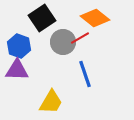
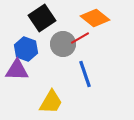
gray circle: moved 2 px down
blue hexagon: moved 7 px right, 3 px down
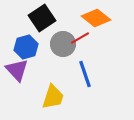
orange diamond: moved 1 px right
blue hexagon: moved 2 px up; rotated 25 degrees clockwise
purple triangle: rotated 45 degrees clockwise
yellow trapezoid: moved 2 px right, 5 px up; rotated 12 degrees counterclockwise
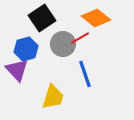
blue hexagon: moved 2 px down
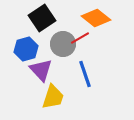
purple triangle: moved 24 px right
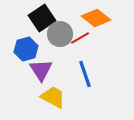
gray circle: moved 3 px left, 10 px up
purple triangle: rotated 10 degrees clockwise
yellow trapezoid: rotated 80 degrees counterclockwise
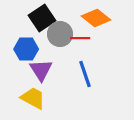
red line: rotated 30 degrees clockwise
blue hexagon: rotated 15 degrees clockwise
yellow trapezoid: moved 20 px left, 1 px down
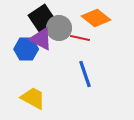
gray circle: moved 1 px left, 6 px up
red line: rotated 12 degrees clockwise
purple triangle: moved 31 px up; rotated 30 degrees counterclockwise
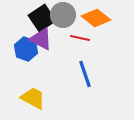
gray circle: moved 4 px right, 13 px up
blue hexagon: rotated 20 degrees clockwise
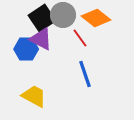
red line: rotated 42 degrees clockwise
blue hexagon: rotated 20 degrees counterclockwise
yellow trapezoid: moved 1 px right, 2 px up
